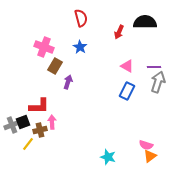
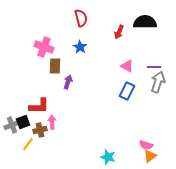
brown rectangle: rotated 28 degrees counterclockwise
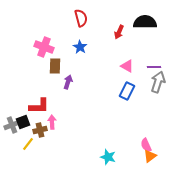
pink semicircle: rotated 48 degrees clockwise
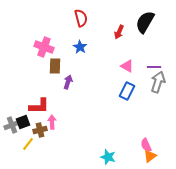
black semicircle: rotated 60 degrees counterclockwise
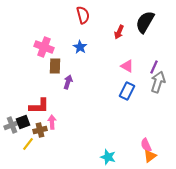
red semicircle: moved 2 px right, 3 px up
purple line: rotated 64 degrees counterclockwise
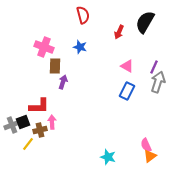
blue star: rotated 16 degrees counterclockwise
purple arrow: moved 5 px left
